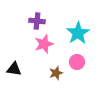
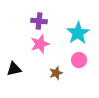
purple cross: moved 2 px right
pink star: moved 4 px left
pink circle: moved 2 px right, 2 px up
black triangle: rotated 21 degrees counterclockwise
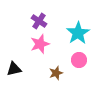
purple cross: rotated 28 degrees clockwise
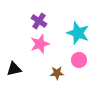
cyan star: rotated 20 degrees counterclockwise
brown star: moved 1 px right; rotated 16 degrees clockwise
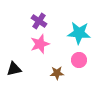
cyan star: moved 1 px right; rotated 15 degrees counterclockwise
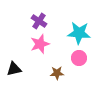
pink circle: moved 2 px up
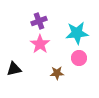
purple cross: rotated 35 degrees clockwise
cyan star: moved 2 px left; rotated 10 degrees counterclockwise
pink star: rotated 18 degrees counterclockwise
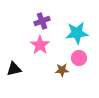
purple cross: moved 3 px right
pink star: moved 1 px down
brown star: moved 5 px right, 3 px up
